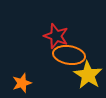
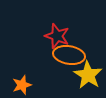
red star: moved 1 px right
orange star: moved 2 px down
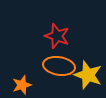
orange ellipse: moved 10 px left, 11 px down
yellow star: rotated 12 degrees counterclockwise
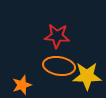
red star: rotated 15 degrees counterclockwise
yellow star: moved 1 px left, 1 px down; rotated 20 degrees counterclockwise
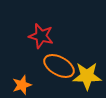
red star: moved 16 px left; rotated 10 degrees clockwise
orange ellipse: rotated 20 degrees clockwise
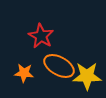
red star: rotated 15 degrees clockwise
orange star: moved 2 px right, 12 px up; rotated 24 degrees clockwise
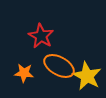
yellow star: rotated 28 degrees clockwise
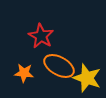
yellow star: moved 2 px down; rotated 8 degrees counterclockwise
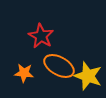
yellow star: moved 1 px right, 2 px up
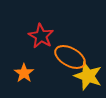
orange ellipse: moved 11 px right, 9 px up
orange star: rotated 30 degrees clockwise
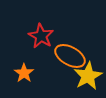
orange ellipse: moved 1 px up
yellow star: rotated 24 degrees clockwise
